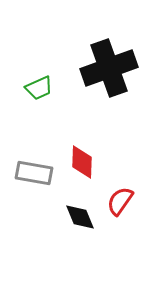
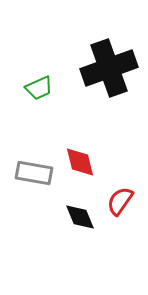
red diamond: moved 2 px left; rotated 16 degrees counterclockwise
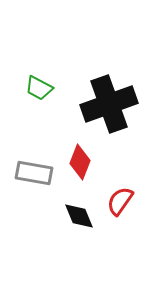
black cross: moved 36 px down
green trapezoid: rotated 52 degrees clockwise
red diamond: rotated 36 degrees clockwise
black diamond: moved 1 px left, 1 px up
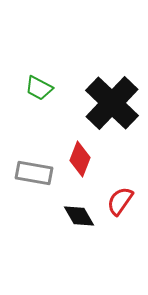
black cross: moved 3 px right, 1 px up; rotated 26 degrees counterclockwise
red diamond: moved 3 px up
black diamond: rotated 8 degrees counterclockwise
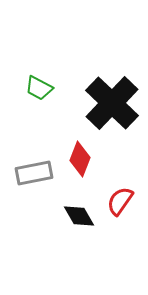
gray rectangle: rotated 21 degrees counterclockwise
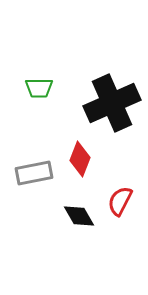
green trapezoid: rotated 28 degrees counterclockwise
black cross: rotated 22 degrees clockwise
red semicircle: rotated 8 degrees counterclockwise
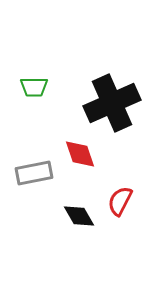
green trapezoid: moved 5 px left, 1 px up
red diamond: moved 5 px up; rotated 40 degrees counterclockwise
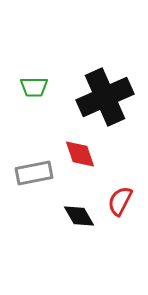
black cross: moved 7 px left, 6 px up
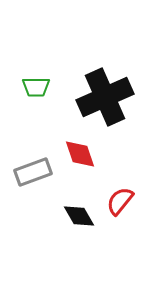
green trapezoid: moved 2 px right
gray rectangle: moved 1 px left, 1 px up; rotated 9 degrees counterclockwise
red semicircle: rotated 12 degrees clockwise
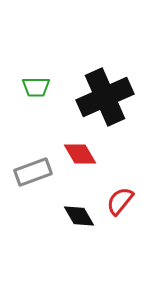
red diamond: rotated 12 degrees counterclockwise
